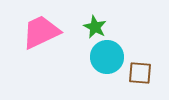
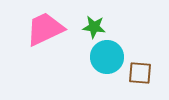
green star: moved 1 px left; rotated 20 degrees counterclockwise
pink trapezoid: moved 4 px right, 3 px up
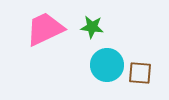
green star: moved 2 px left
cyan circle: moved 8 px down
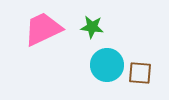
pink trapezoid: moved 2 px left
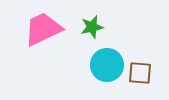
green star: rotated 20 degrees counterclockwise
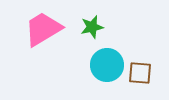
pink trapezoid: rotated 6 degrees counterclockwise
